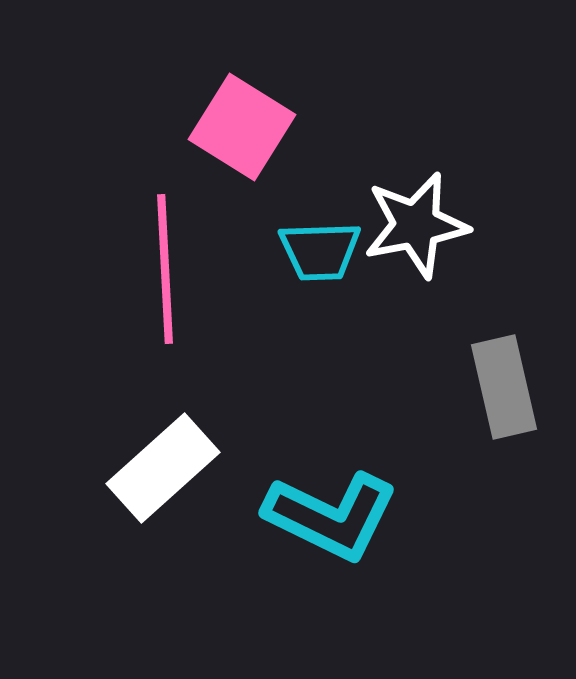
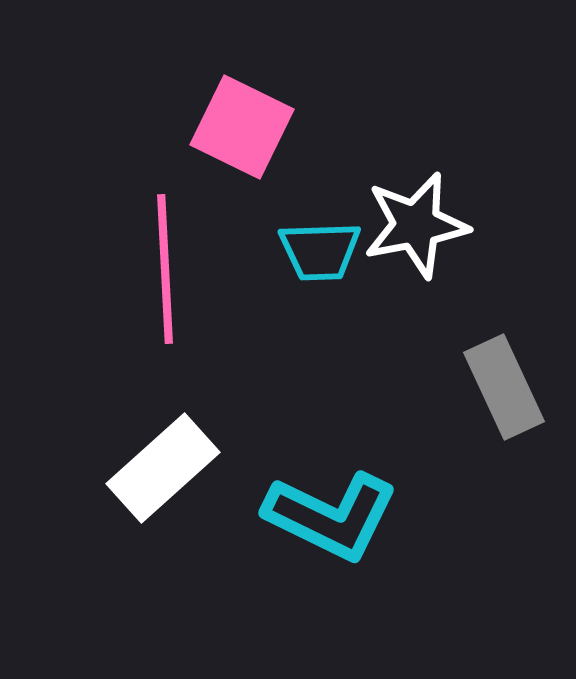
pink square: rotated 6 degrees counterclockwise
gray rectangle: rotated 12 degrees counterclockwise
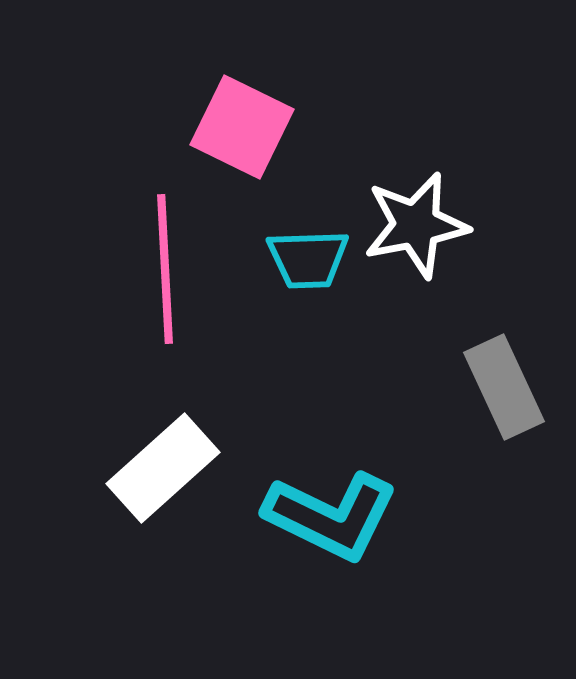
cyan trapezoid: moved 12 px left, 8 px down
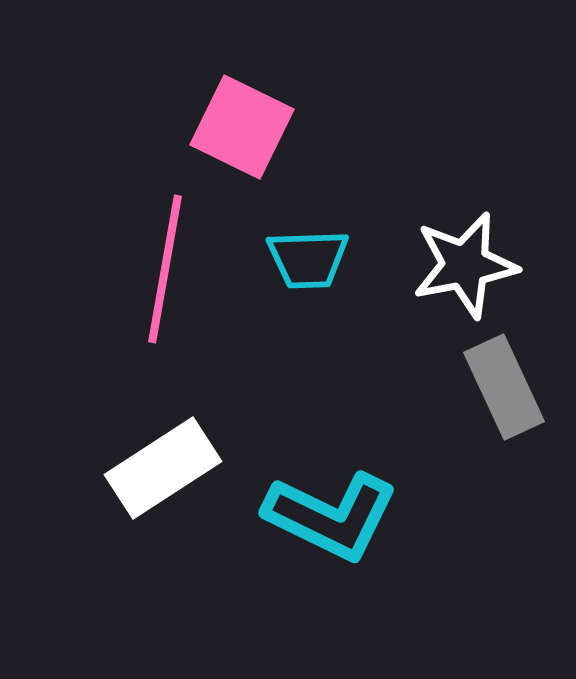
white star: moved 49 px right, 40 px down
pink line: rotated 13 degrees clockwise
white rectangle: rotated 9 degrees clockwise
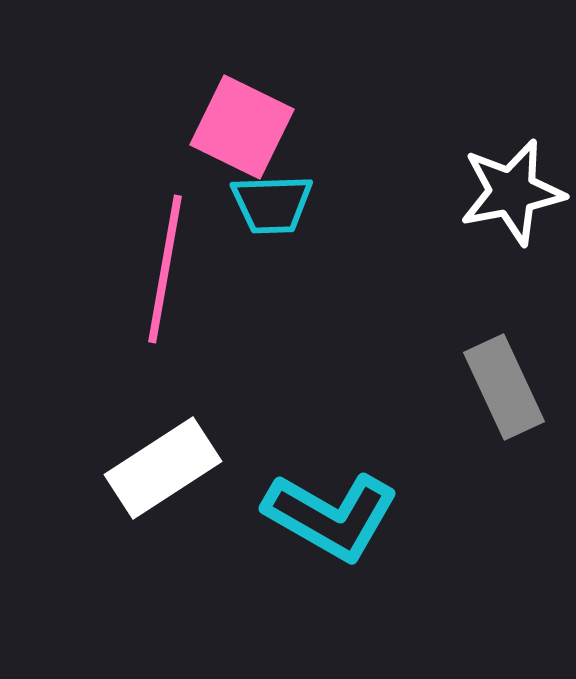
cyan trapezoid: moved 36 px left, 55 px up
white star: moved 47 px right, 73 px up
cyan L-shape: rotated 4 degrees clockwise
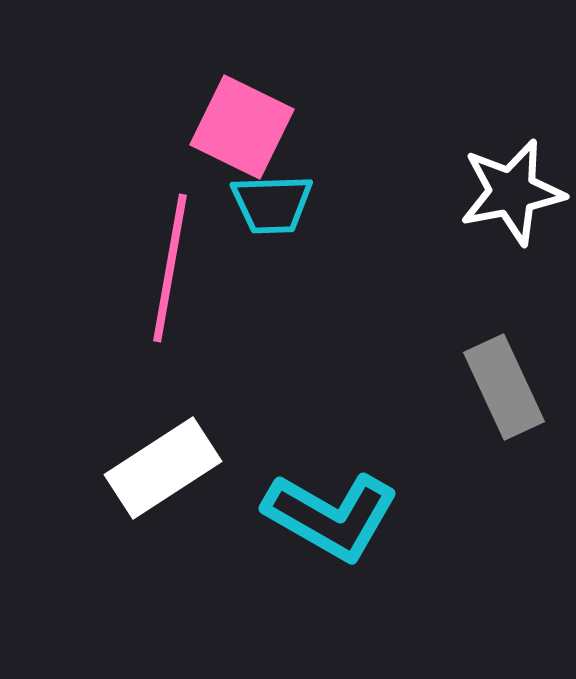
pink line: moved 5 px right, 1 px up
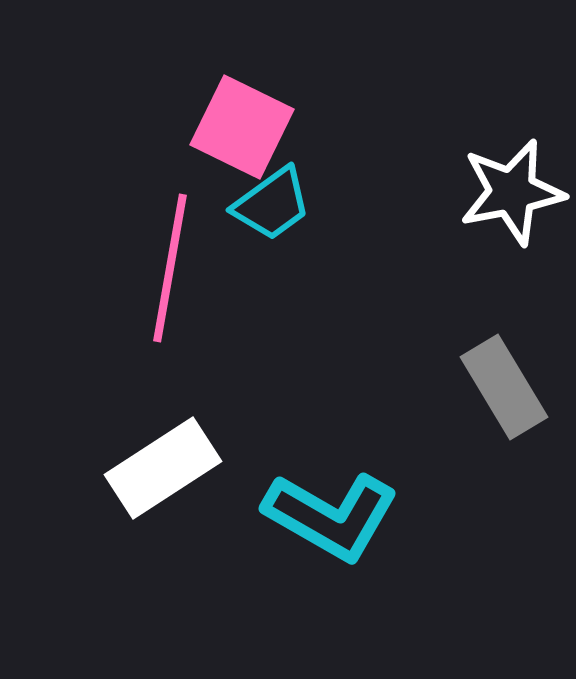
cyan trapezoid: rotated 34 degrees counterclockwise
gray rectangle: rotated 6 degrees counterclockwise
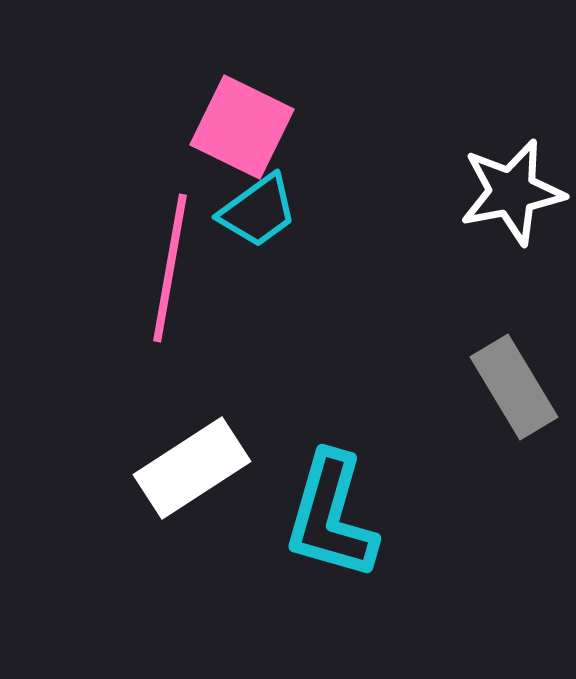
cyan trapezoid: moved 14 px left, 7 px down
gray rectangle: moved 10 px right
white rectangle: moved 29 px right
cyan L-shape: rotated 76 degrees clockwise
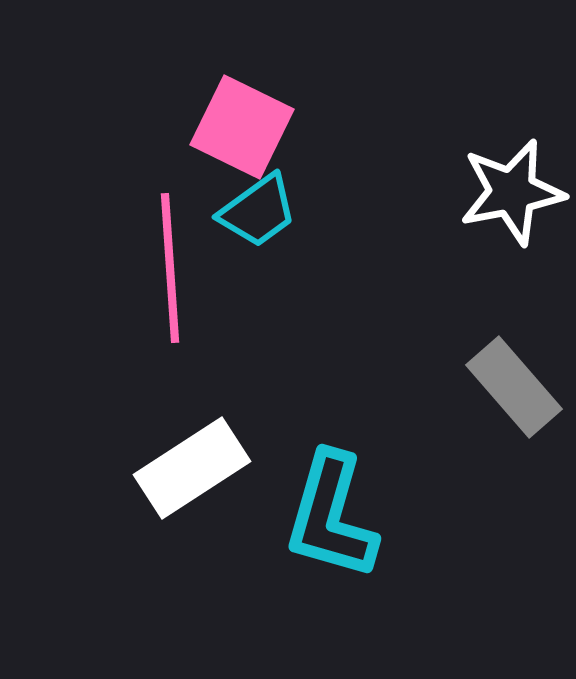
pink line: rotated 14 degrees counterclockwise
gray rectangle: rotated 10 degrees counterclockwise
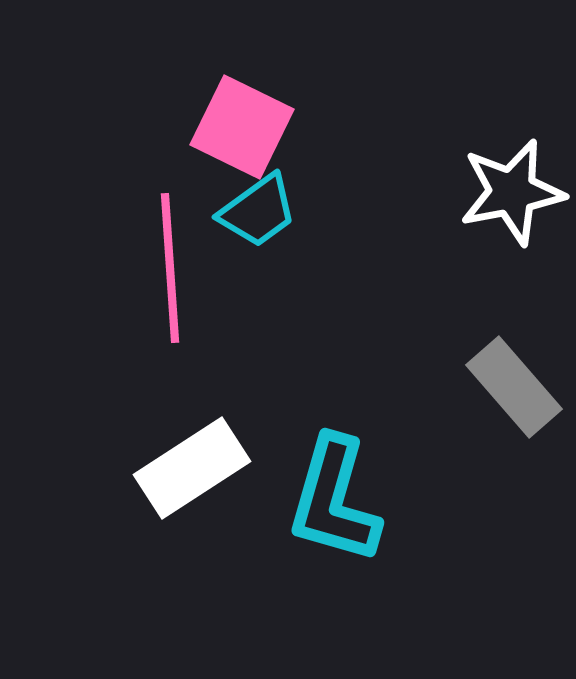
cyan L-shape: moved 3 px right, 16 px up
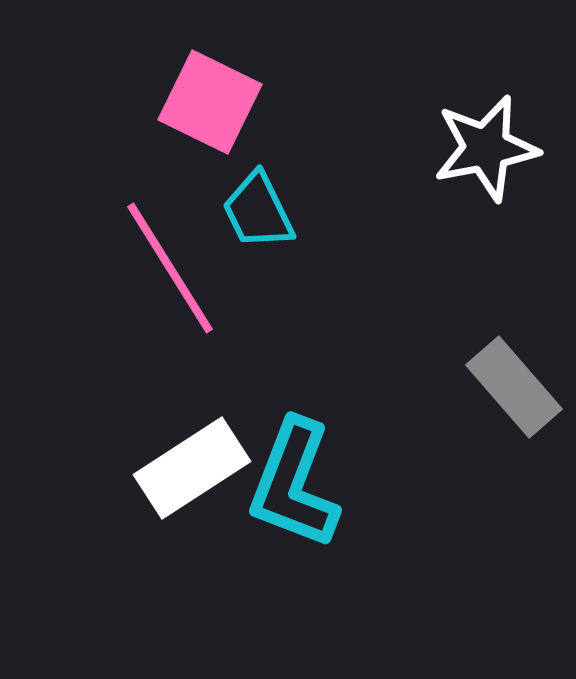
pink square: moved 32 px left, 25 px up
white star: moved 26 px left, 44 px up
cyan trapezoid: rotated 100 degrees clockwise
pink line: rotated 28 degrees counterclockwise
cyan L-shape: moved 40 px left, 16 px up; rotated 5 degrees clockwise
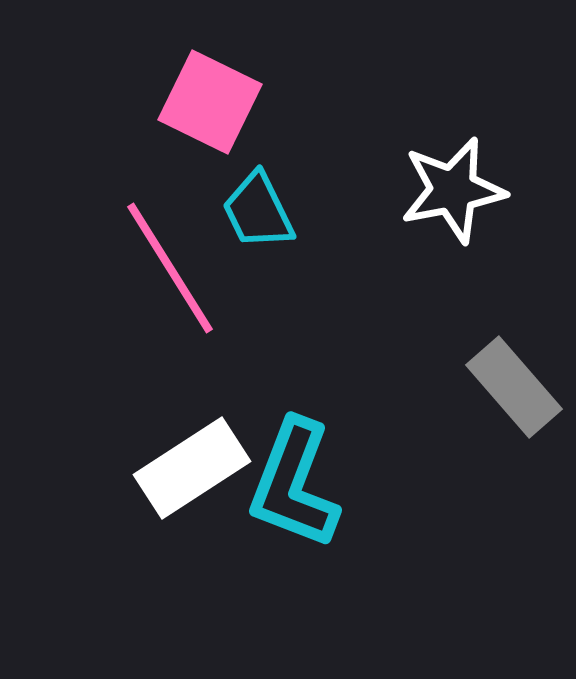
white star: moved 33 px left, 42 px down
